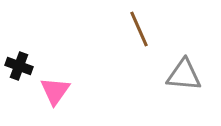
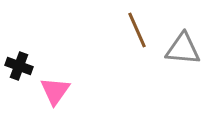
brown line: moved 2 px left, 1 px down
gray triangle: moved 1 px left, 26 px up
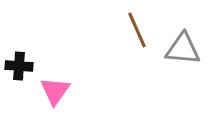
black cross: rotated 16 degrees counterclockwise
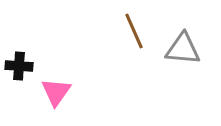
brown line: moved 3 px left, 1 px down
pink triangle: moved 1 px right, 1 px down
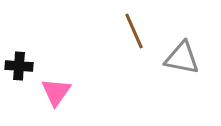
gray triangle: moved 1 px left, 9 px down; rotated 6 degrees clockwise
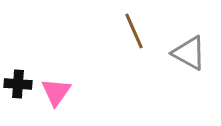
gray triangle: moved 7 px right, 5 px up; rotated 18 degrees clockwise
black cross: moved 1 px left, 18 px down
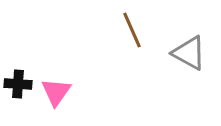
brown line: moved 2 px left, 1 px up
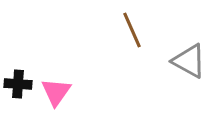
gray triangle: moved 8 px down
